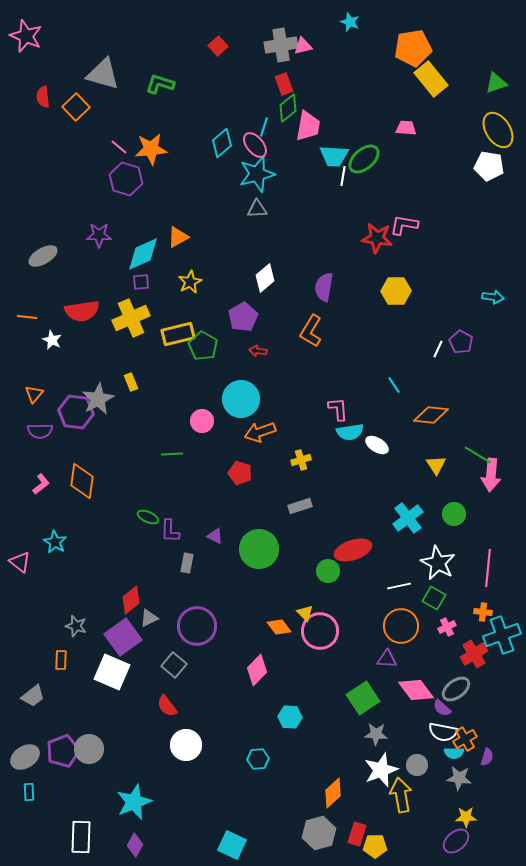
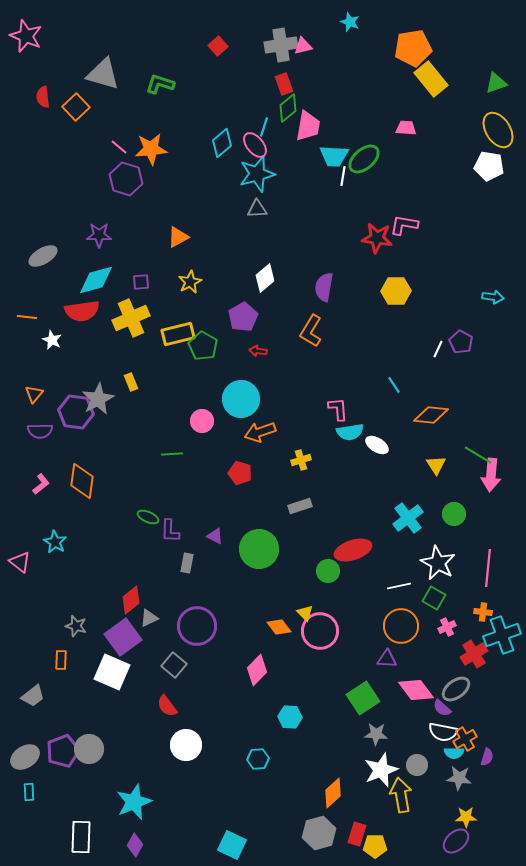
cyan diamond at (143, 254): moved 47 px left, 26 px down; rotated 9 degrees clockwise
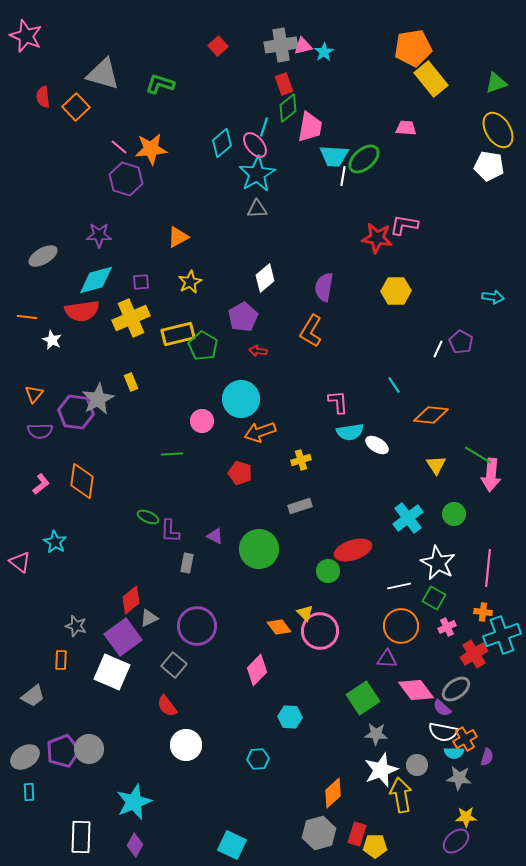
cyan star at (350, 22): moved 26 px left, 30 px down; rotated 18 degrees clockwise
pink trapezoid at (308, 126): moved 2 px right, 1 px down
cyan star at (257, 174): rotated 15 degrees counterclockwise
pink L-shape at (338, 409): moved 7 px up
